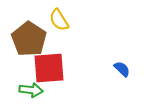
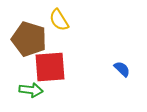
brown pentagon: rotated 16 degrees counterclockwise
red square: moved 1 px right, 1 px up
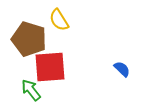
green arrow: rotated 135 degrees counterclockwise
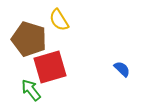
red square: rotated 12 degrees counterclockwise
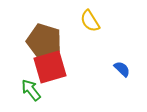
yellow semicircle: moved 31 px right, 1 px down
brown pentagon: moved 15 px right, 2 px down
